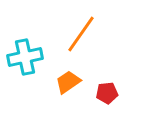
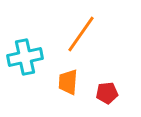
orange trapezoid: rotated 52 degrees counterclockwise
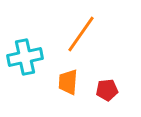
red pentagon: moved 3 px up
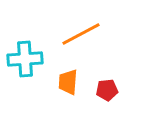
orange line: rotated 27 degrees clockwise
cyan cross: moved 2 px down; rotated 8 degrees clockwise
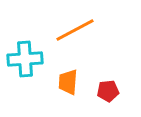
orange line: moved 6 px left, 4 px up
red pentagon: moved 1 px right, 1 px down
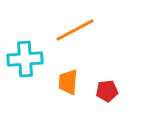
red pentagon: moved 1 px left
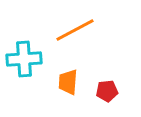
cyan cross: moved 1 px left
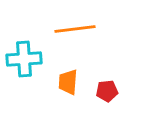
orange line: moved 1 px up; rotated 21 degrees clockwise
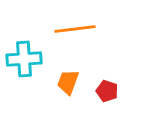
orange trapezoid: rotated 16 degrees clockwise
red pentagon: rotated 25 degrees clockwise
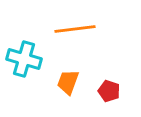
cyan cross: rotated 20 degrees clockwise
red pentagon: moved 2 px right
